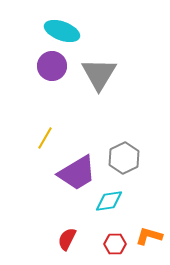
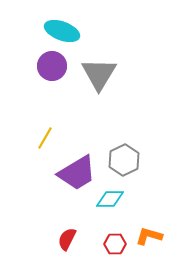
gray hexagon: moved 2 px down
cyan diamond: moved 1 px right, 2 px up; rotated 8 degrees clockwise
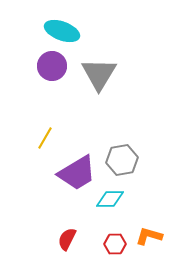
gray hexagon: moved 2 px left; rotated 16 degrees clockwise
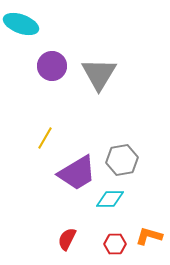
cyan ellipse: moved 41 px left, 7 px up
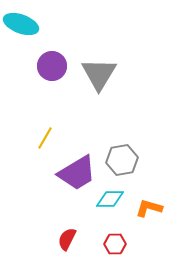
orange L-shape: moved 28 px up
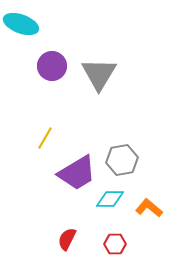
orange L-shape: rotated 24 degrees clockwise
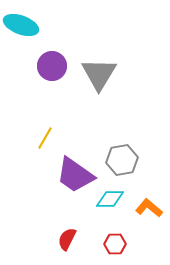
cyan ellipse: moved 1 px down
purple trapezoid: moved 2 px left, 2 px down; rotated 66 degrees clockwise
